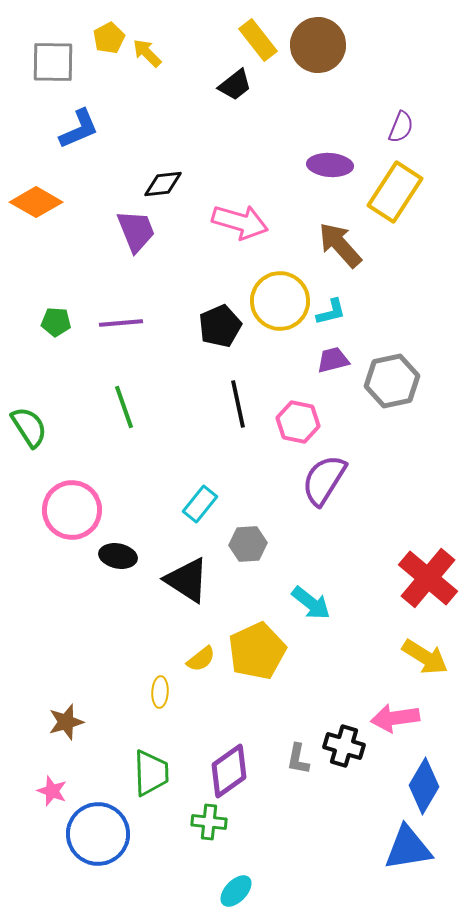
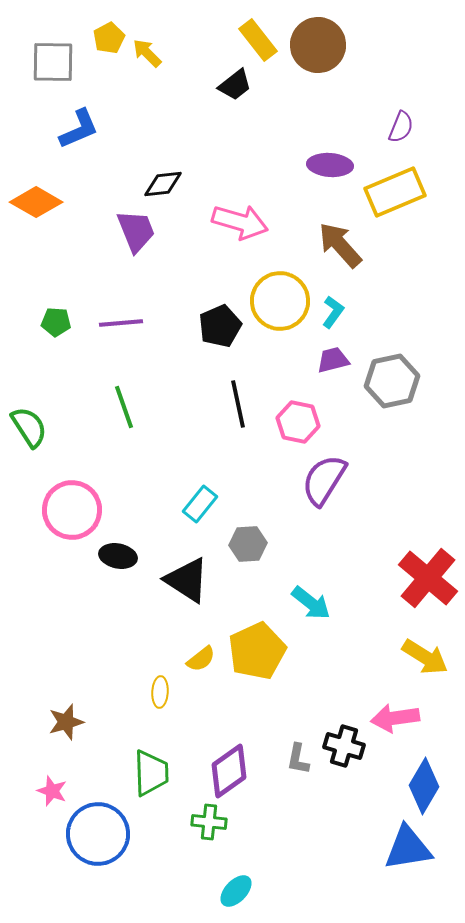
yellow rectangle at (395, 192): rotated 34 degrees clockwise
cyan L-shape at (331, 312): moved 2 px right; rotated 40 degrees counterclockwise
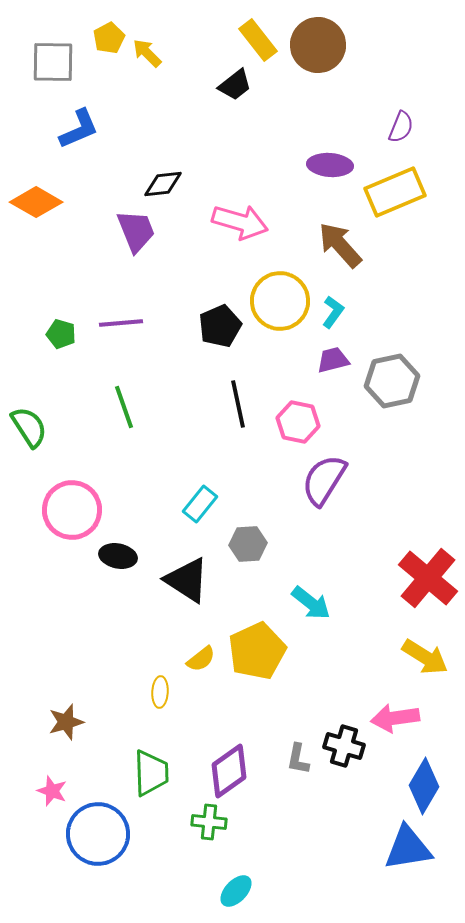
green pentagon at (56, 322): moved 5 px right, 12 px down; rotated 12 degrees clockwise
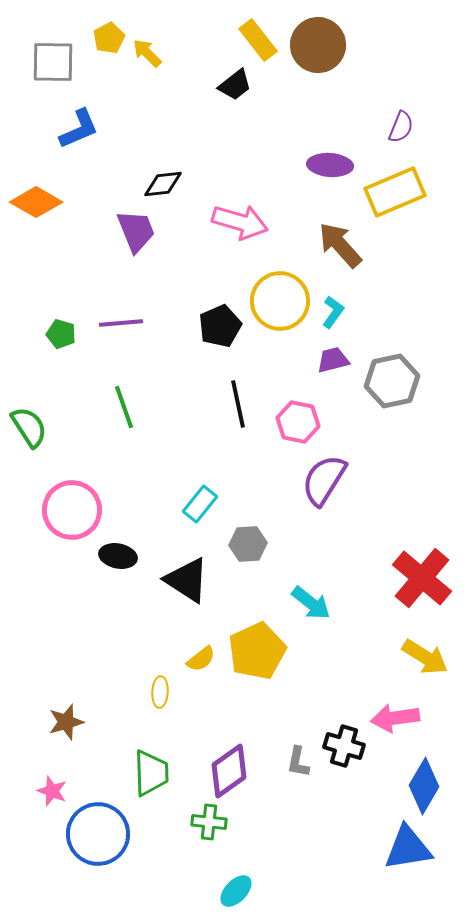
red cross at (428, 578): moved 6 px left
gray L-shape at (298, 759): moved 3 px down
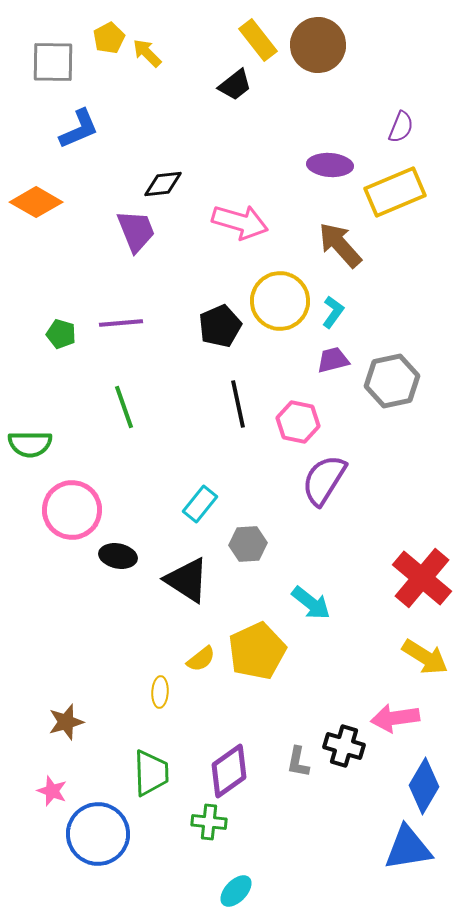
green semicircle at (29, 427): moved 1 px right, 17 px down; rotated 123 degrees clockwise
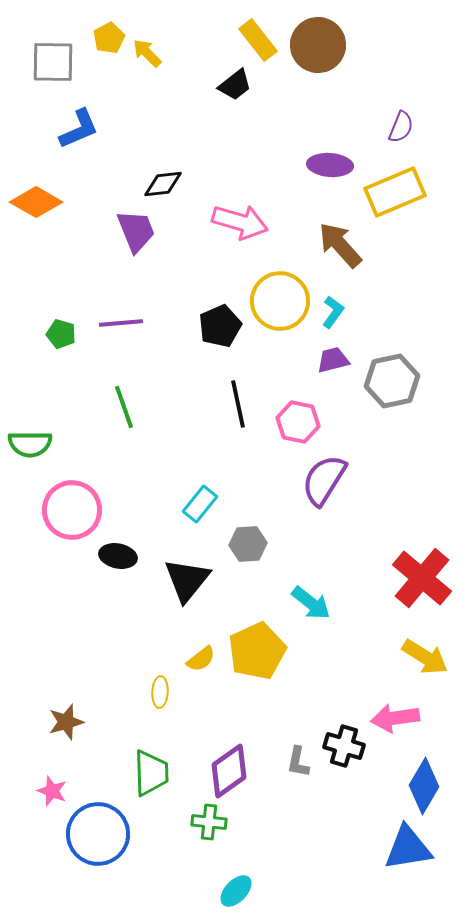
black triangle at (187, 580): rotated 36 degrees clockwise
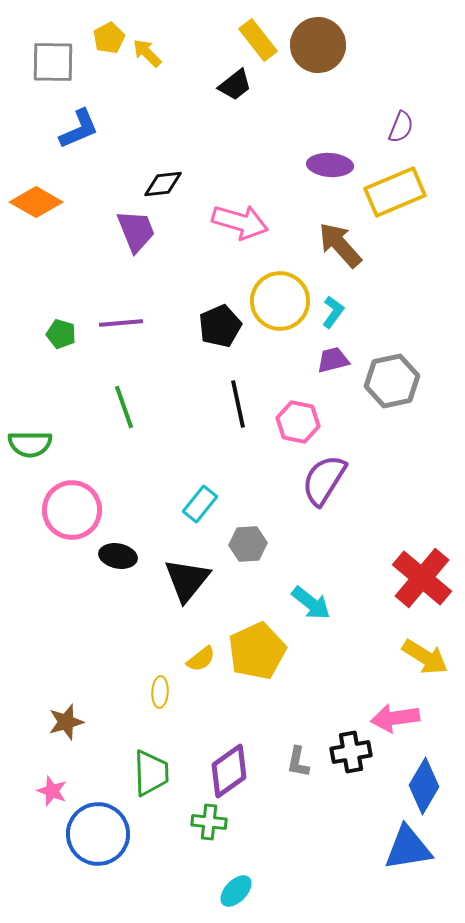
black cross at (344, 746): moved 7 px right, 6 px down; rotated 27 degrees counterclockwise
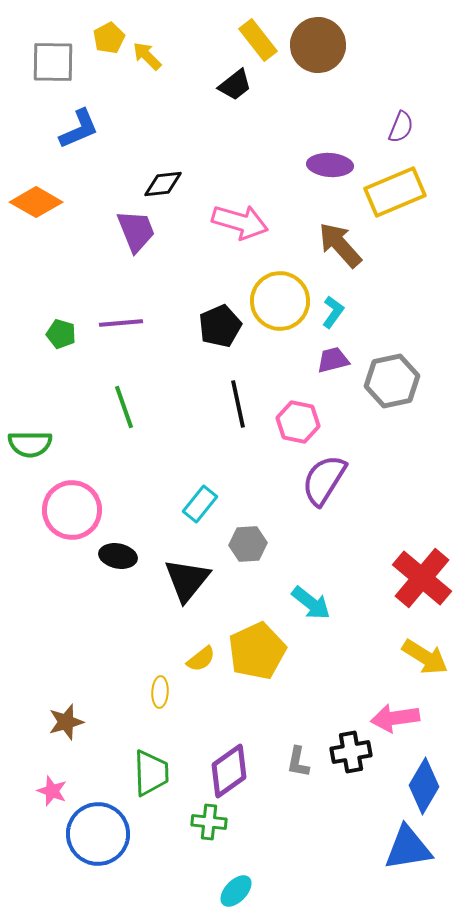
yellow arrow at (147, 53): moved 3 px down
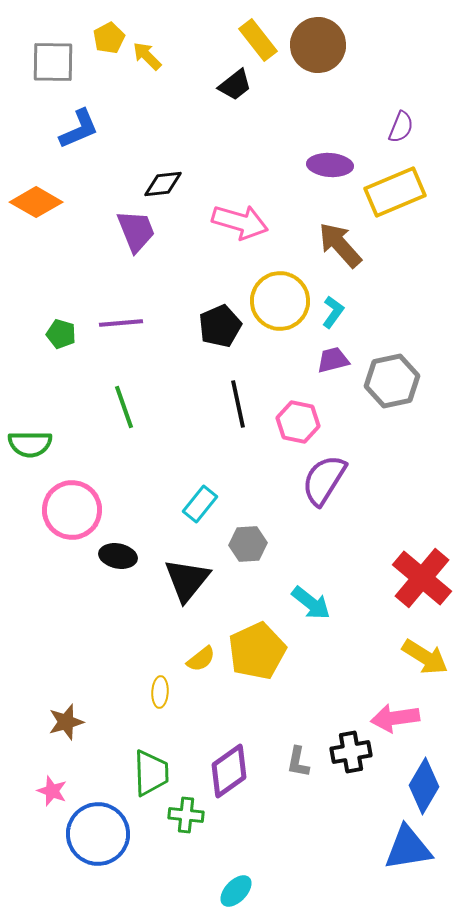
green cross at (209, 822): moved 23 px left, 7 px up
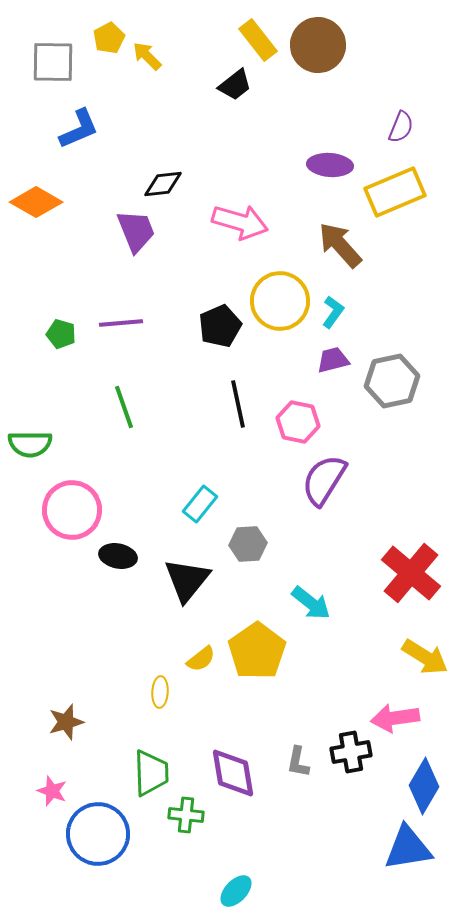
red cross at (422, 578): moved 11 px left, 5 px up
yellow pentagon at (257, 651): rotated 10 degrees counterclockwise
purple diamond at (229, 771): moved 4 px right, 2 px down; rotated 64 degrees counterclockwise
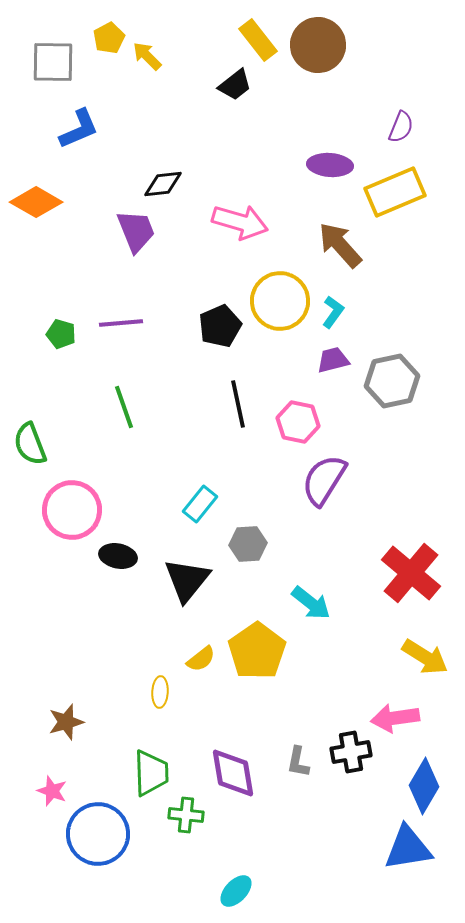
green semicircle at (30, 444): rotated 69 degrees clockwise
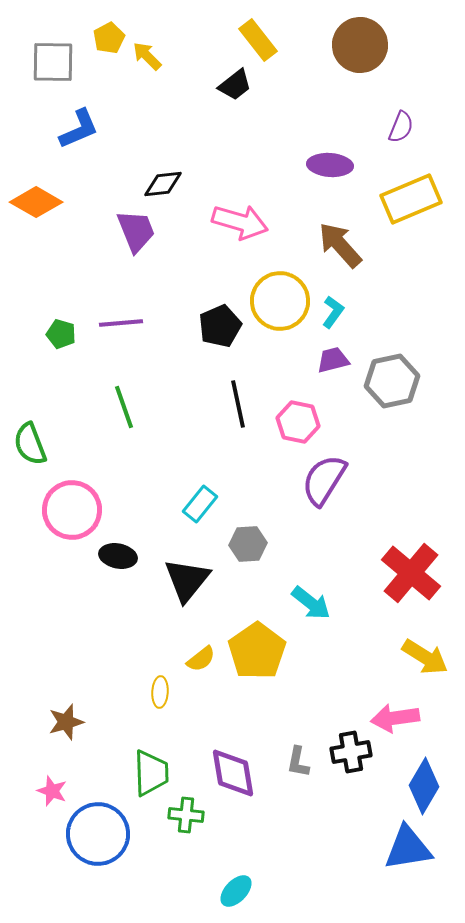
brown circle at (318, 45): moved 42 px right
yellow rectangle at (395, 192): moved 16 px right, 7 px down
